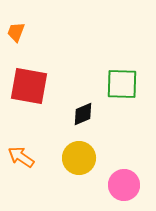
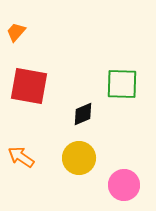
orange trapezoid: rotated 20 degrees clockwise
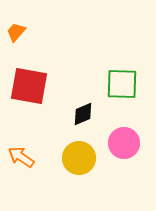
pink circle: moved 42 px up
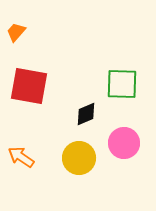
black diamond: moved 3 px right
